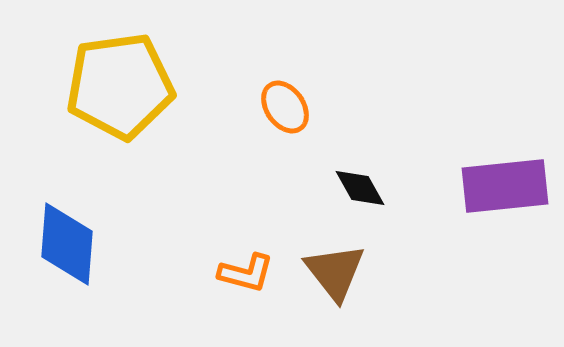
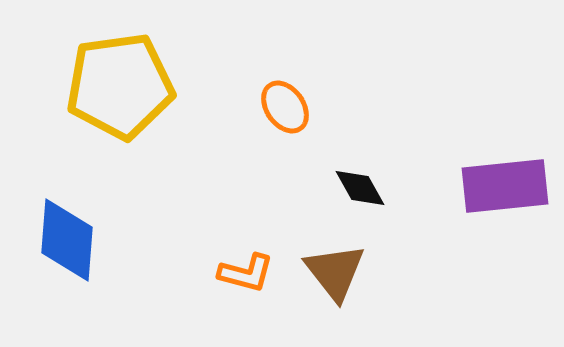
blue diamond: moved 4 px up
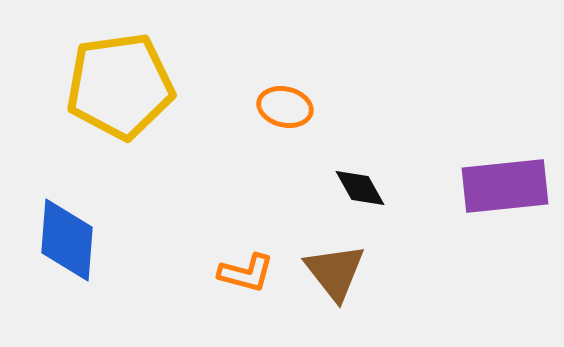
orange ellipse: rotated 42 degrees counterclockwise
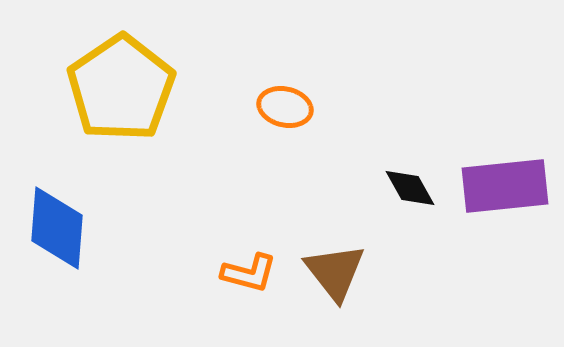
yellow pentagon: moved 1 px right, 2 px down; rotated 26 degrees counterclockwise
black diamond: moved 50 px right
blue diamond: moved 10 px left, 12 px up
orange L-shape: moved 3 px right
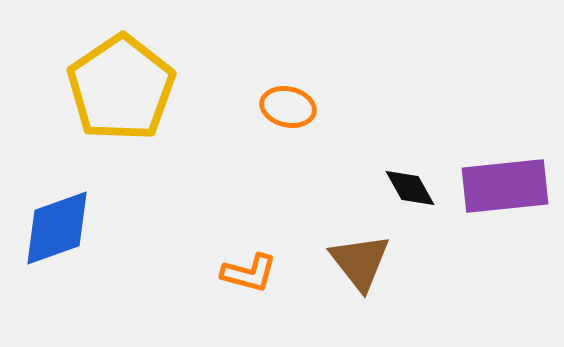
orange ellipse: moved 3 px right
blue diamond: rotated 66 degrees clockwise
brown triangle: moved 25 px right, 10 px up
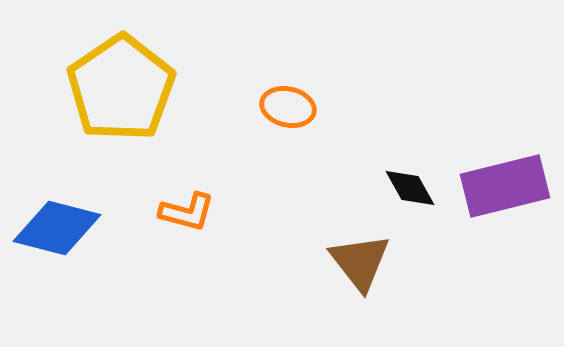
purple rectangle: rotated 8 degrees counterclockwise
blue diamond: rotated 34 degrees clockwise
orange L-shape: moved 62 px left, 61 px up
